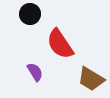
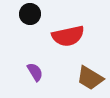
red semicircle: moved 8 px right, 8 px up; rotated 68 degrees counterclockwise
brown trapezoid: moved 1 px left, 1 px up
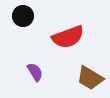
black circle: moved 7 px left, 2 px down
red semicircle: moved 1 px down; rotated 8 degrees counterclockwise
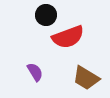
black circle: moved 23 px right, 1 px up
brown trapezoid: moved 4 px left
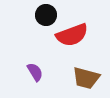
red semicircle: moved 4 px right, 2 px up
brown trapezoid: rotated 16 degrees counterclockwise
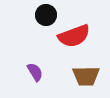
red semicircle: moved 2 px right, 1 px down
brown trapezoid: moved 2 px up; rotated 16 degrees counterclockwise
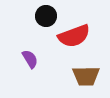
black circle: moved 1 px down
purple semicircle: moved 5 px left, 13 px up
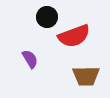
black circle: moved 1 px right, 1 px down
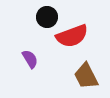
red semicircle: moved 2 px left
brown trapezoid: rotated 64 degrees clockwise
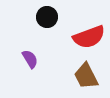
red semicircle: moved 17 px right, 1 px down
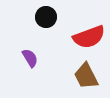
black circle: moved 1 px left
purple semicircle: moved 1 px up
